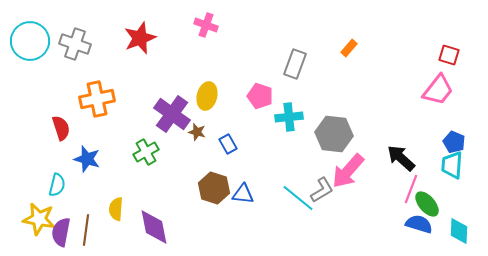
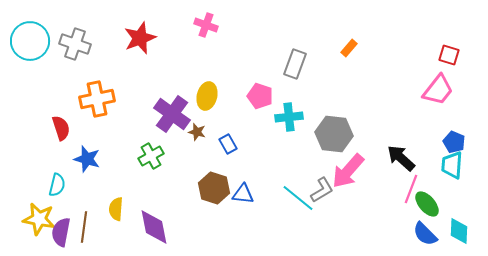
green cross: moved 5 px right, 4 px down
blue semicircle: moved 6 px right, 10 px down; rotated 152 degrees counterclockwise
brown line: moved 2 px left, 3 px up
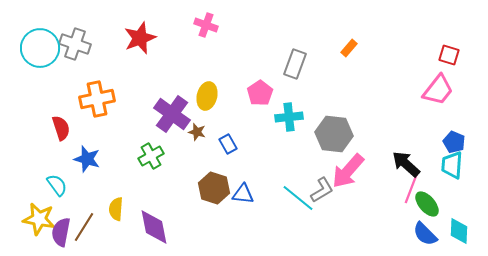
cyan circle: moved 10 px right, 7 px down
pink pentagon: moved 3 px up; rotated 20 degrees clockwise
black arrow: moved 5 px right, 6 px down
cyan semicircle: rotated 50 degrees counterclockwise
brown line: rotated 24 degrees clockwise
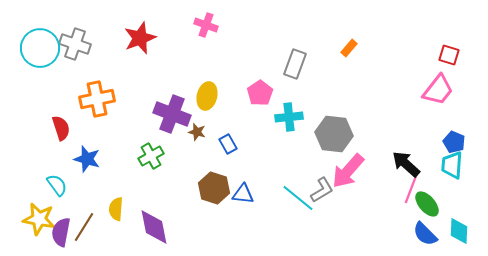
purple cross: rotated 15 degrees counterclockwise
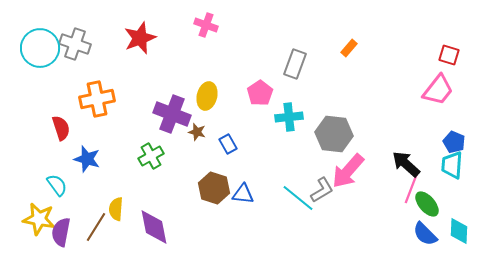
brown line: moved 12 px right
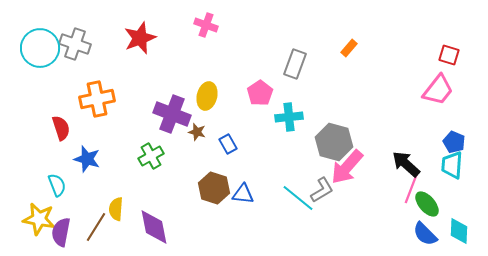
gray hexagon: moved 8 px down; rotated 9 degrees clockwise
pink arrow: moved 1 px left, 4 px up
cyan semicircle: rotated 15 degrees clockwise
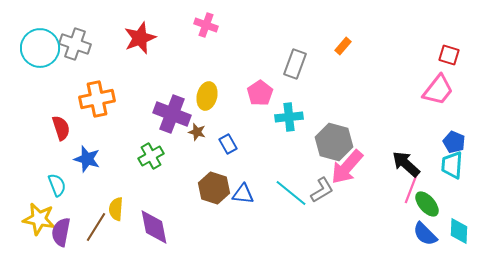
orange rectangle: moved 6 px left, 2 px up
cyan line: moved 7 px left, 5 px up
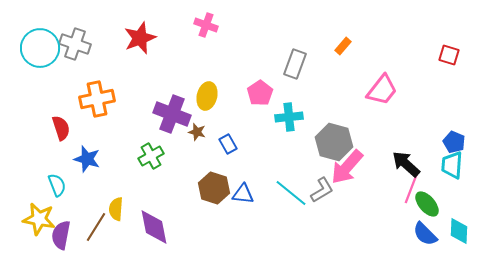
pink trapezoid: moved 56 px left
purple semicircle: moved 3 px down
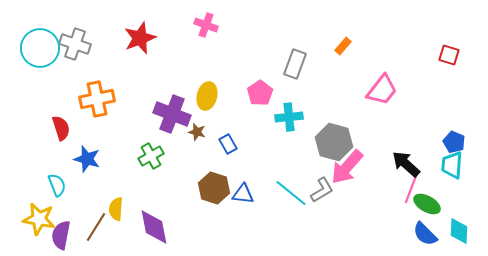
green ellipse: rotated 20 degrees counterclockwise
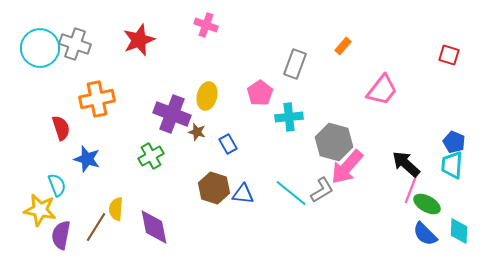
red star: moved 1 px left, 2 px down
yellow star: moved 1 px right, 9 px up
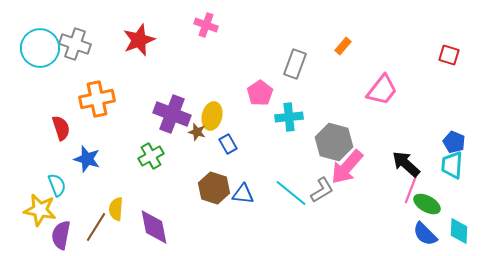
yellow ellipse: moved 5 px right, 20 px down
